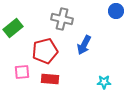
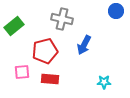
green rectangle: moved 1 px right, 2 px up
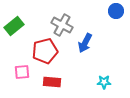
gray cross: moved 6 px down; rotated 15 degrees clockwise
blue arrow: moved 1 px right, 2 px up
red rectangle: moved 2 px right, 3 px down
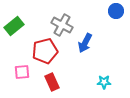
red rectangle: rotated 60 degrees clockwise
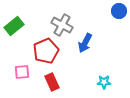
blue circle: moved 3 px right
red pentagon: moved 1 px right; rotated 10 degrees counterclockwise
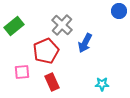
gray cross: rotated 15 degrees clockwise
cyan star: moved 2 px left, 2 px down
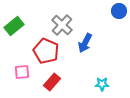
red pentagon: rotated 25 degrees counterclockwise
red rectangle: rotated 66 degrees clockwise
